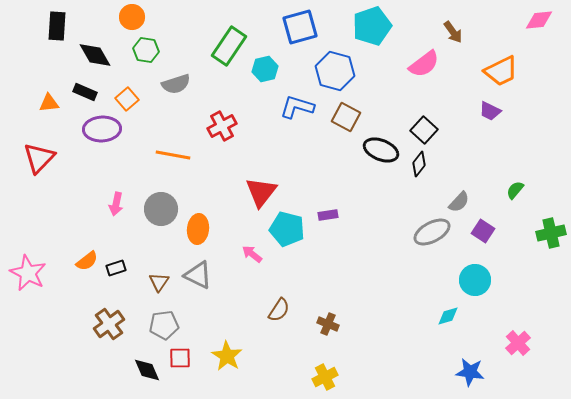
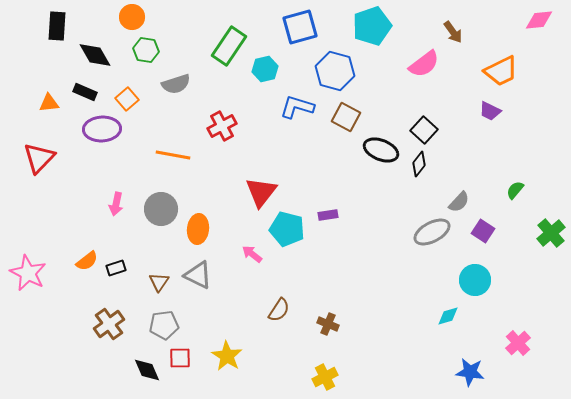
green cross at (551, 233): rotated 28 degrees counterclockwise
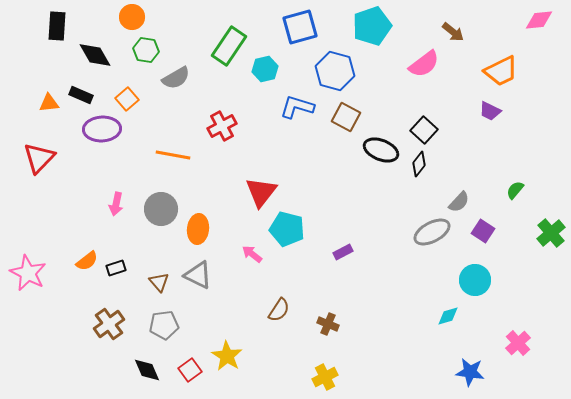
brown arrow at (453, 32): rotated 15 degrees counterclockwise
gray semicircle at (176, 84): moved 6 px up; rotated 12 degrees counterclockwise
black rectangle at (85, 92): moved 4 px left, 3 px down
purple rectangle at (328, 215): moved 15 px right, 37 px down; rotated 18 degrees counterclockwise
brown triangle at (159, 282): rotated 15 degrees counterclockwise
red square at (180, 358): moved 10 px right, 12 px down; rotated 35 degrees counterclockwise
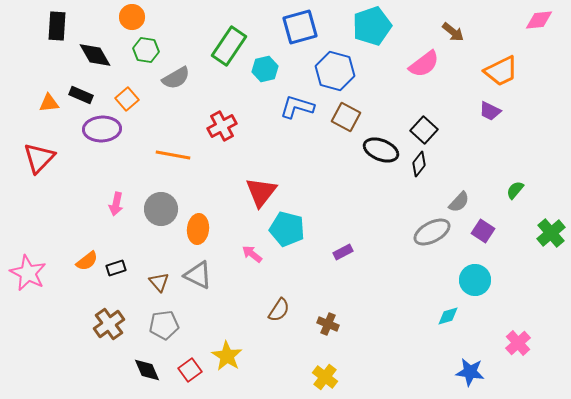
yellow cross at (325, 377): rotated 25 degrees counterclockwise
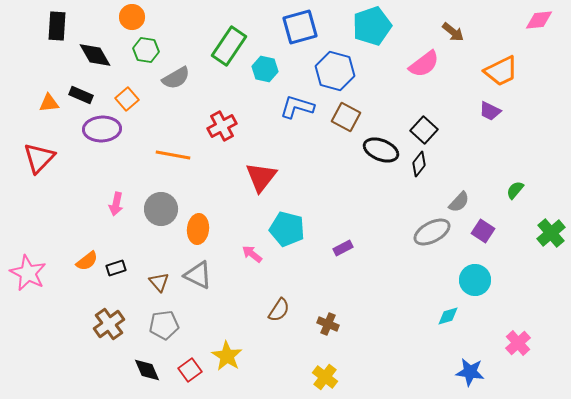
cyan hexagon at (265, 69): rotated 25 degrees clockwise
red triangle at (261, 192): moved 15 px up
purple rectangle at (343, 252): moved 4 px up
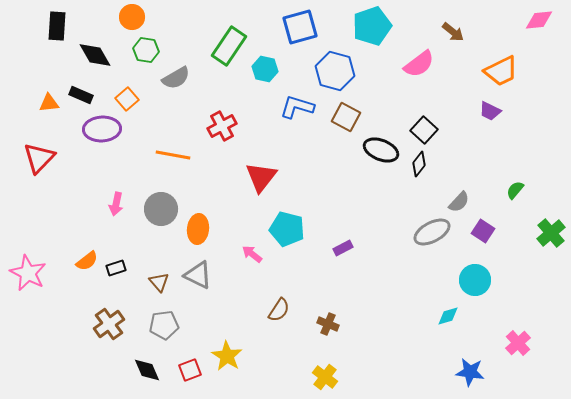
pink semicircle at (424, 64): moved 5 px left
red square at (190, 370): rotated 15 degrees clockwise
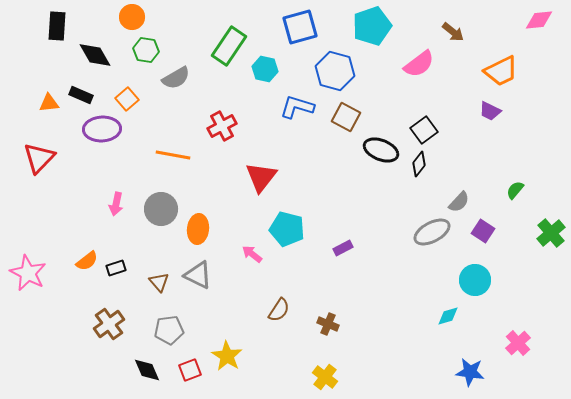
black square at (424, 130): rotated 12 degrees clockwise
gray pentagon at (164, 325): moved 5 px right, 5 px down
